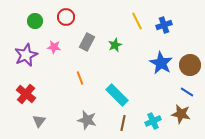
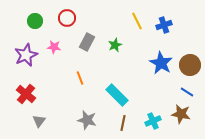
red circle: moved 1 px right, 1 px down
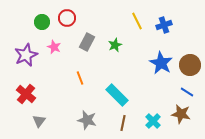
green circle: moved 7 px right, 1 px down
pink star: rotated 16 degrees clockwise
cyan cross: rotated 21 degrees counterclockwise
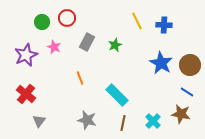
blue cross: rotated 21 degrees clockwise
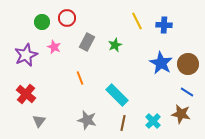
brown circle: moved 2 px left, 1 px up
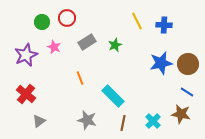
gray rectangle: rotated 30 degrees clockwise
blue star: rotated 30 degrees clockwise
cyan rectangle: moved 4 px left, 1 px down
gray triangle: rotated 16 degrees clockwise
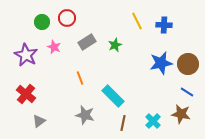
purple star: rotated 20 degrees counterclockwise
gray star: moved 2 px left, 5 px up
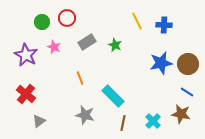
green star: rotated 24 degrees counterclockwise
